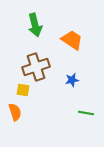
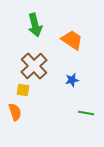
brown cross: moved 2 px left, 1 px up; rotated 24 degrees counterclockwise
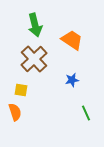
brown cross: moved 7 px up
yellow square: moved 2 px left
green line: rotated 56 degrees clockwise
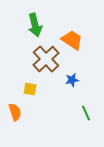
brown cross: moved 12 px right
yellow square: moved 9 px right, 1 px up
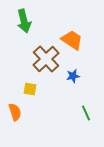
green arrow: moved 11 px left, 4 px up
blue star: moved 1 px right, 4 px up
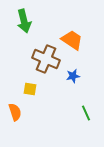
brown cross: rotated 24 degrees counterclockwise
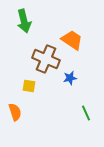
blue star: moved 3 px left, 2 px down
yellow square: moved 1 px left, 3 px up
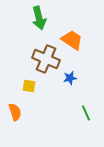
green arrow: moved 15 px right, 3 px up
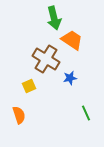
green arrow: moved 15 px right
brown cross: rotated 8 degrees clockwise
yellow square: rotated 32 degrees counterclockwise
orange semicircle: moved 4 px right, 3 px down
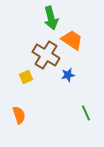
green arrow: moved 3 px left
brown cross: moved 4 px up
blue star: moved 2 px left, 3 px up
yellow square: moved 3 px left, 9 px up
